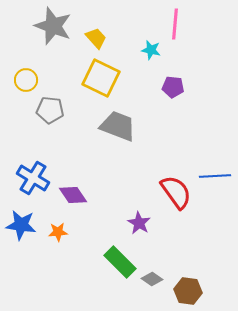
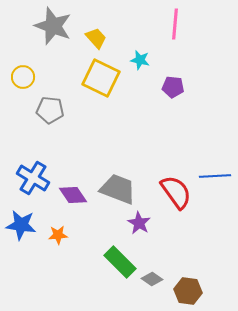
cyan star: moved 11 px left, 10 px down
yellow circle: moved 3 px left, 3 px up
gray trapezoid: moved 63 px down
orange star: moved 3 px down
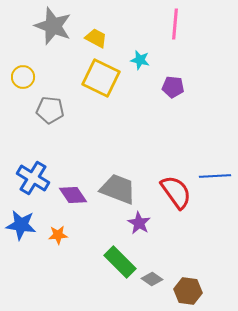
yellow trapezoid: rotated 20 degrees counterclockwise
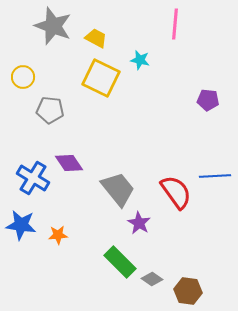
purple pentagon: moved 35 px right, 13 px down
gray trapezoid: rotated 30 degrees clockwise
purple diamond: moved 4 px left, 32 px up
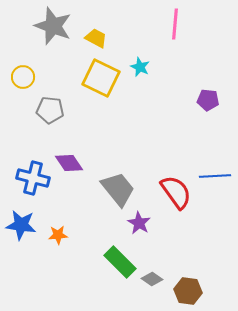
cyan star: moved 7 px down; rotated 12 degrees clockwise
blue cross: rotated 16 degrees counterclockwise
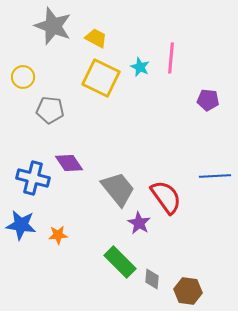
pink line: moved 4 px left, 34 px down
red semicircle: moved 10 px left, 5 px down
gray diamond: rotated 60 degrees clockwise
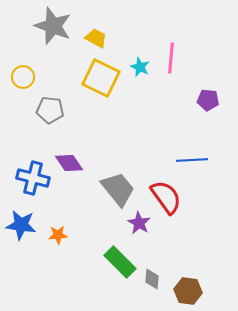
blue line: moved 23 px left, 16 px up
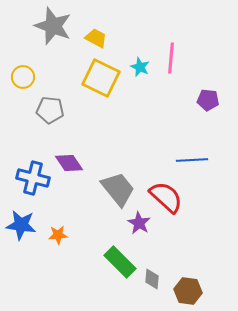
red semicircle: rotated 12 degrees counterclockwise
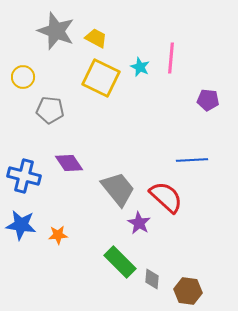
gray star: moved 3 px right, 5 px down
blue cross: moved 9 px left, 2 px up
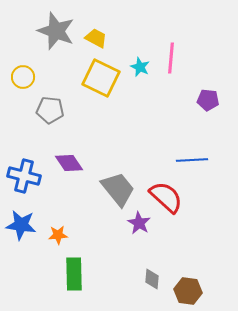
green rectangle: moved 46 px left, 12 px down; rotated 44 degrees clockwise
